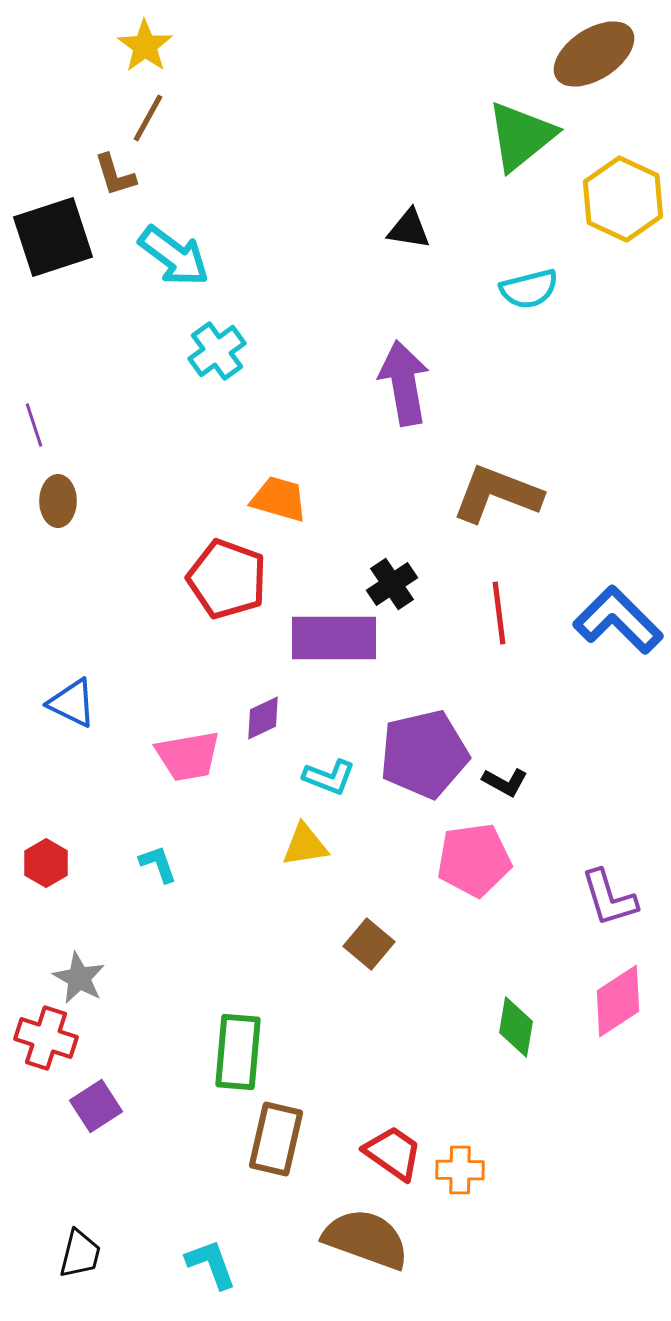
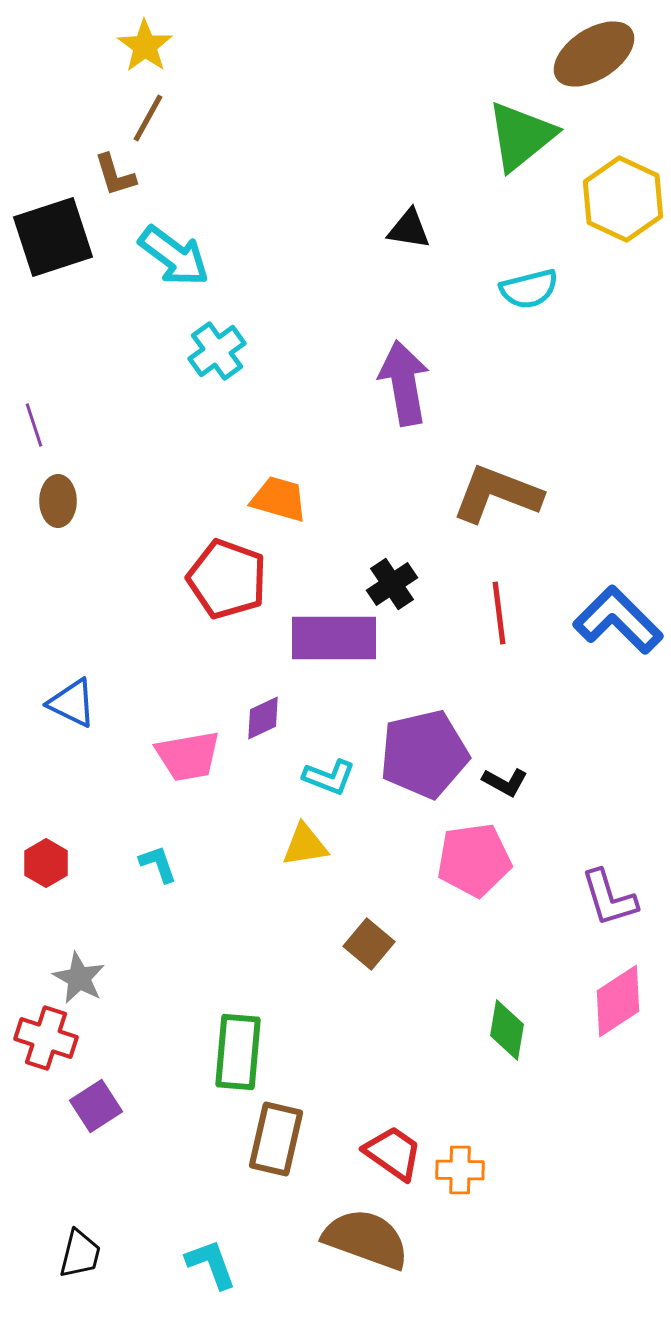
green diamond at (516, 1027): moved 9 px left, 3 px down
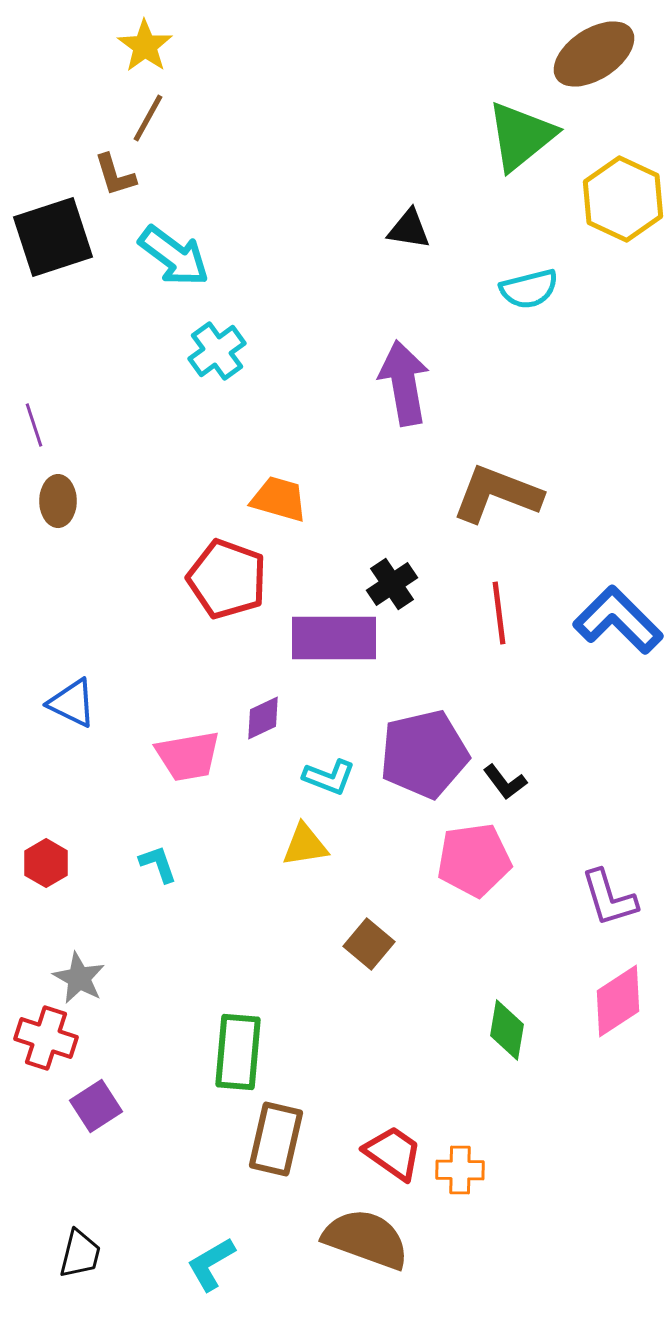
black L-shape at (505, 782): rotated 24 degrees clockwise
cyan L-shape at (211, 1264): rotated 100 degrees counterclockwise
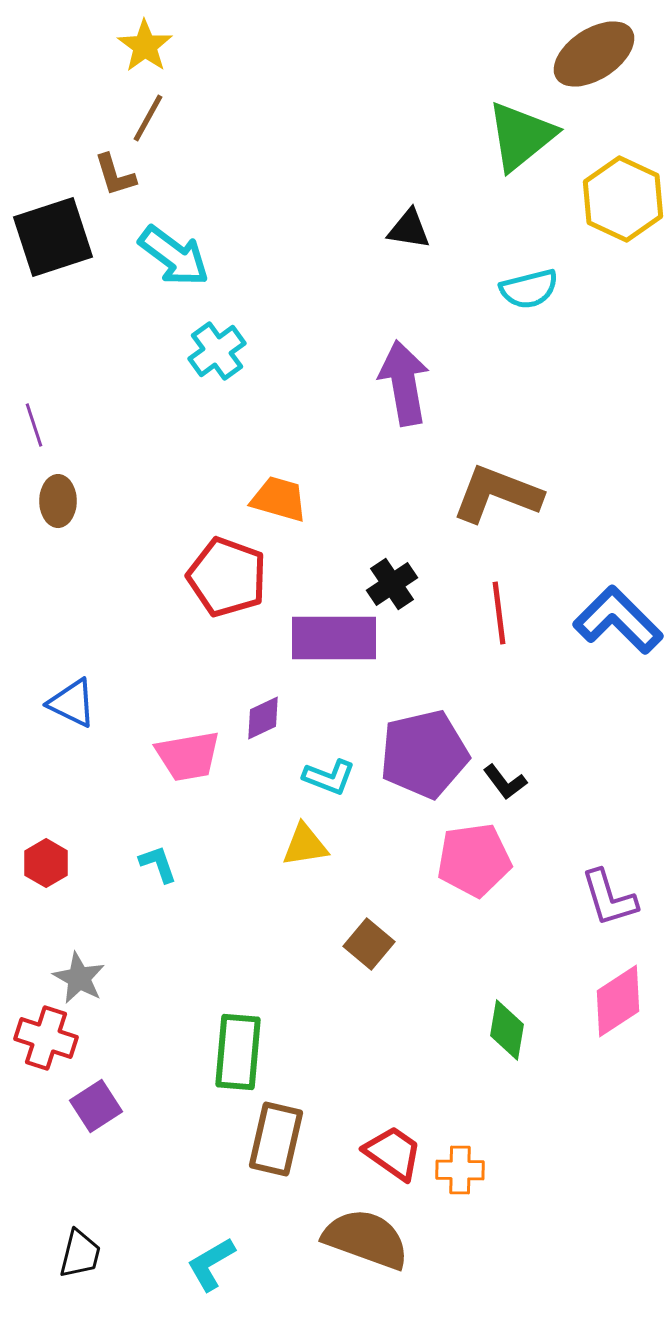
red pentagon at (227, 579): moved 2 px up
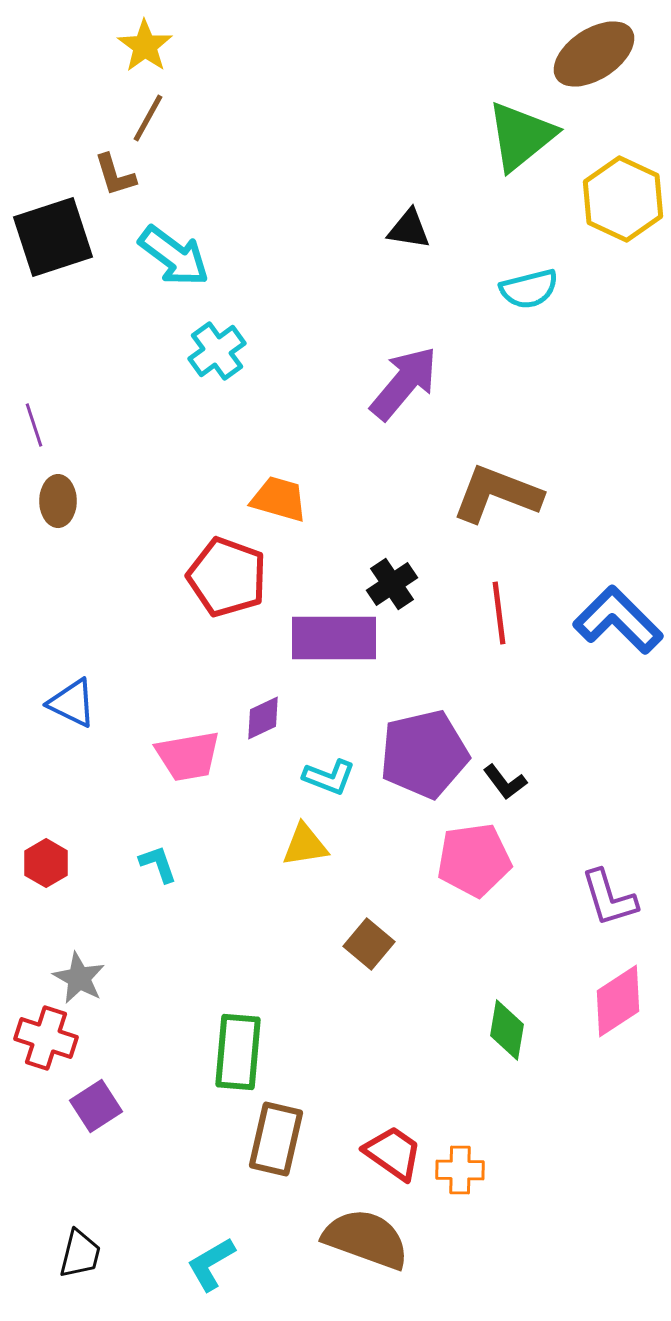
purple arrow at (404, 383): rotated 50 degrees clockwise
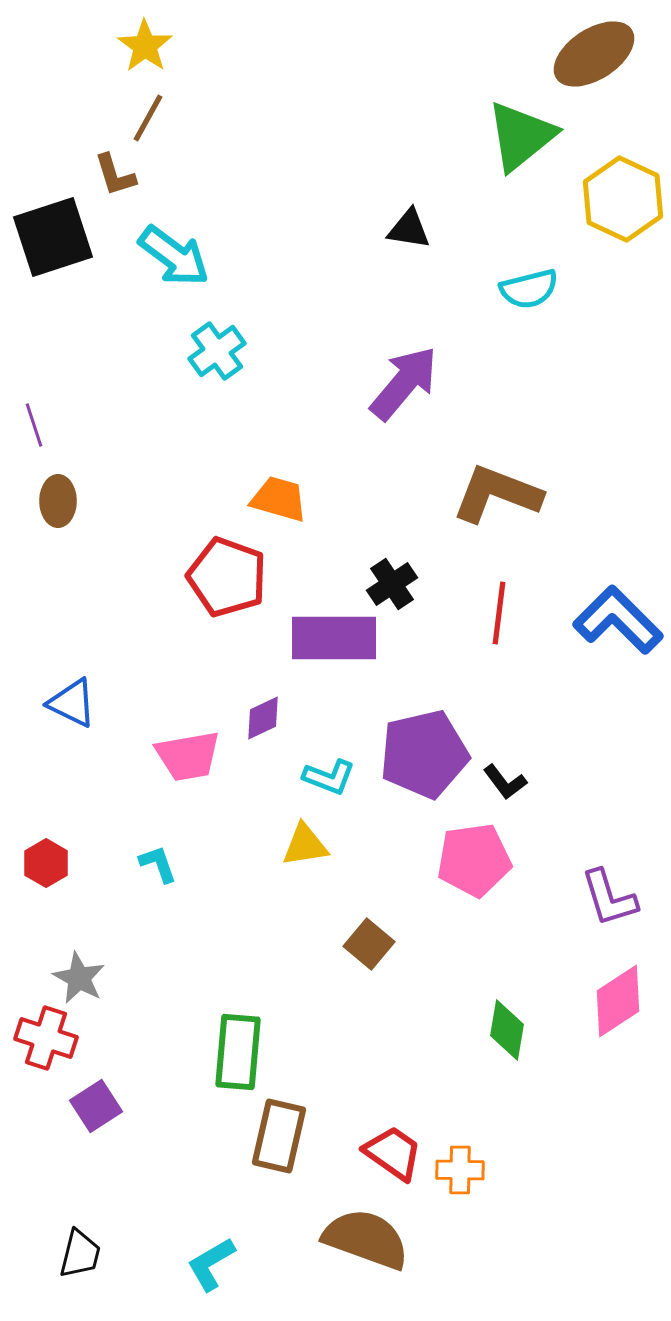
red line at (499, 613): rotated 14 degrees clockwise
brown rectangle at (276, 1139): moved 3 px right, 3 px up
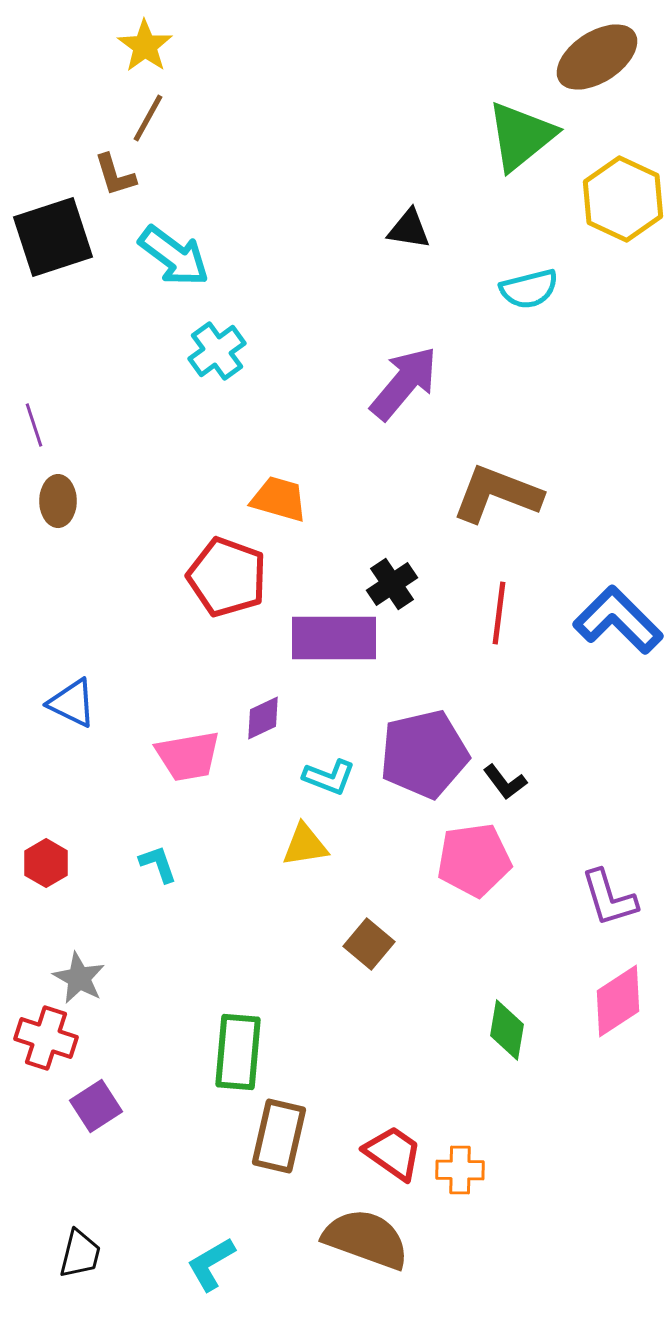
brown ellipse at (594, 54): moved 3 px right, 3 px down
